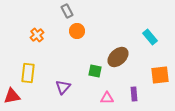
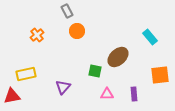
yellow rectangle: moved 2 px left, 1 px down; rotated 72 degrees clockwise
pink triangle: moved 4 px up
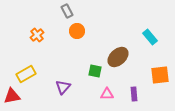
yellow rectangle: rotated 18 degrees counterclockwise
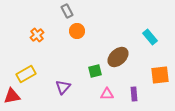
green square: rotated 24 degrees counterclockwise
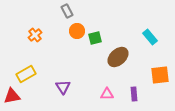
orange cross: moved 2 px left
green square: moved 33 px up
purple triangle: rotated 14 degrees counterclockwise
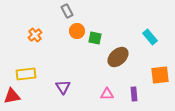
green square: rotated 24 degrees clockwise
yellow rectangle: rotated 24 degrees clockwise
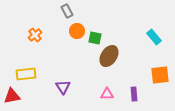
cyan rectangle: moved 4 px right
brown ellipse: moved 9 px left, 1 px up; rotated 15 degrees counterclockwise
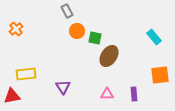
orange cross: moved 19 px left, 6 px up
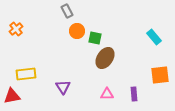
brown ellipse: moved 4 px left, 2 px down
